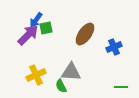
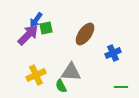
blue cross: moved 1 px left, 6 px down
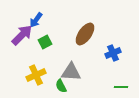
green square: moved 1 px left, 14 px down; rotated 16 degrees counterclockwise
purple arrow: moved 6 px left
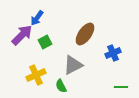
blue arrow: moved 1 px right, 2 px up
gray triangle: moved 2 px right, 7 px up; rotated 30 degrees counterclockwise
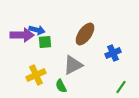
blue arrow: moved 12 px down; rotated 112 degrees counterclockwise
purple arrow: rotated 45 degrees clockwise
green square: rotated 24 degrees clockwise
green line: rotated 56 degrees counterclockwise
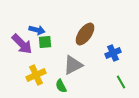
purple arrow: moved 9 px down; rotated 45 degrees clockwise
green line: moved 5 px up; rotated 64 degrees counterclockwise
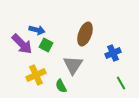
brown ellipse: rotated 15 degrees counterclockwise
green square: moved 1 px right, 3 px down; rotated 32 degrees clockwise
gray triangle: rotated 30 degrees counterclockwise
green line: moved 1 px down
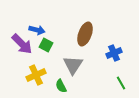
blue cross: moved 1 px right
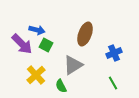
gray triangle: rotated 25 degrees clockwise
yellow cross: rotated 18 degrees counterclockwise
green line: moved 8 px left
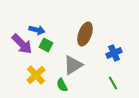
green semicircle: moved 1 px right, 1 px up
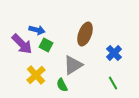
blue cross: rotated 21 degrees counterclockwise
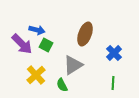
green line: rotated 32 degrees clockwise
